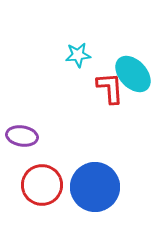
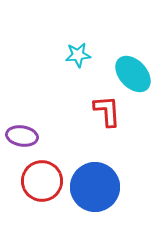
red L-shape: moved 3 px left, 23 px down
red circle: moved 4 px up
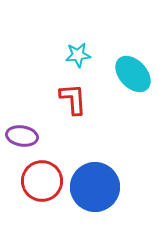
red L-shape: moved 34 px left, 12 px up
